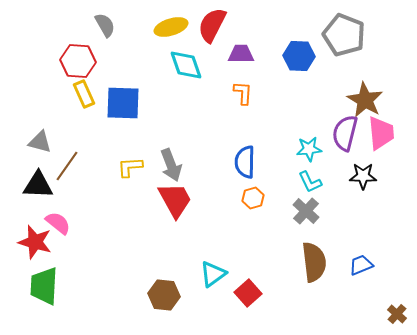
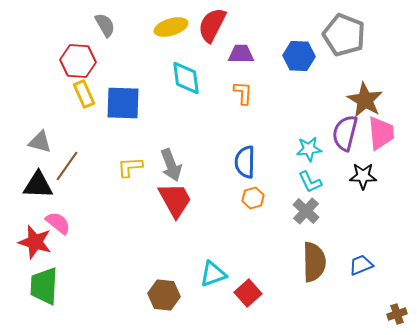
cyan diamond: moved 13 px down; rotated 12 degrees clockwise
brown semicircle: rotated 6 degrees clockwise
cyan triangle: rotated 16 degrees clockwise
brown cross: rotated 30 degrees clockwise
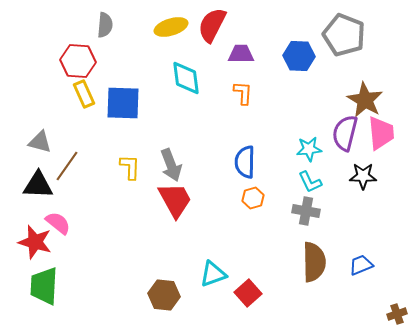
gray semicircle: rotated 35 degrees clockwise
yellow L-shape: rotated 96 degrees clockwise
gray cross: rotated 32 degrees counterclockwise
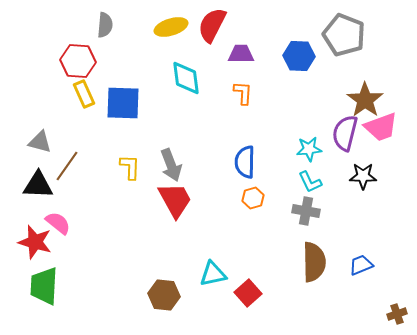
brown star: rotated 6 degrees clockwise
pink trapezoid: moved 6 px up; rotated 75 degrees clockwise
cyan triangle: rotated 8 degrees clockwise
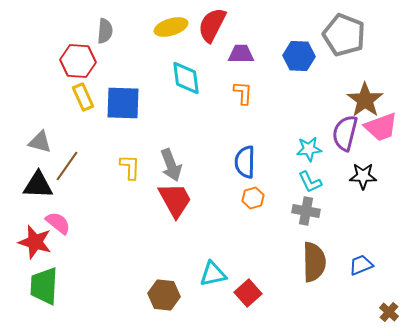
gray semicircle: moved 6 px down
yellow rectangle: moved 1 px left, 3 px down
brown cross: moved 8 px left, 2 px up; rotated 30 degrees counterclockwise
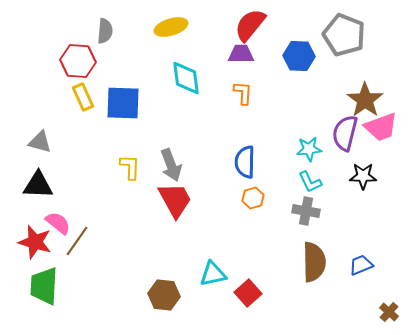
red semicircle: moved 38 px right; rotated 12 degrees clockwise
brown line: moved 10 px right, 75 px down
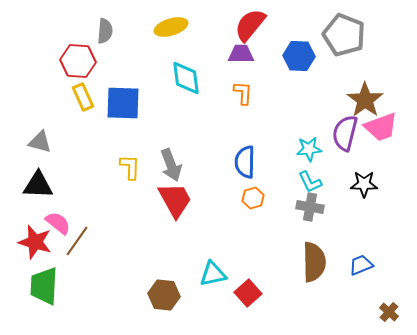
black star: moved 1 px right, 8 px down
gray cross: moved 4 px right, 4 px up
